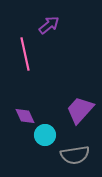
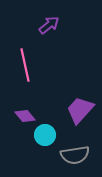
pink line: moved 11 px down
purple diamond: rotated 15 degrees counterclockwise
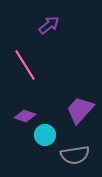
pink line: rotated 20 degrees counterclockwise
purple diamond: rotated 30 degrees counterclockwise
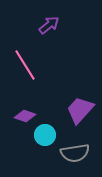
gray semicircle: moved 2 px up
